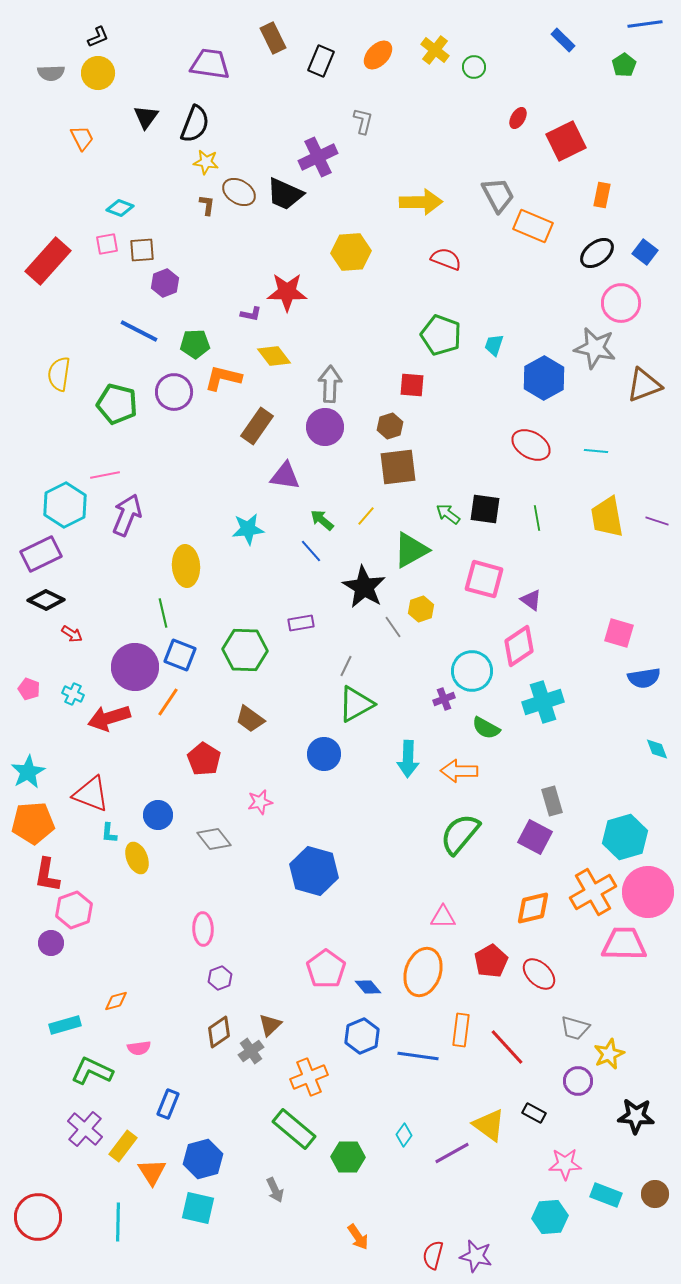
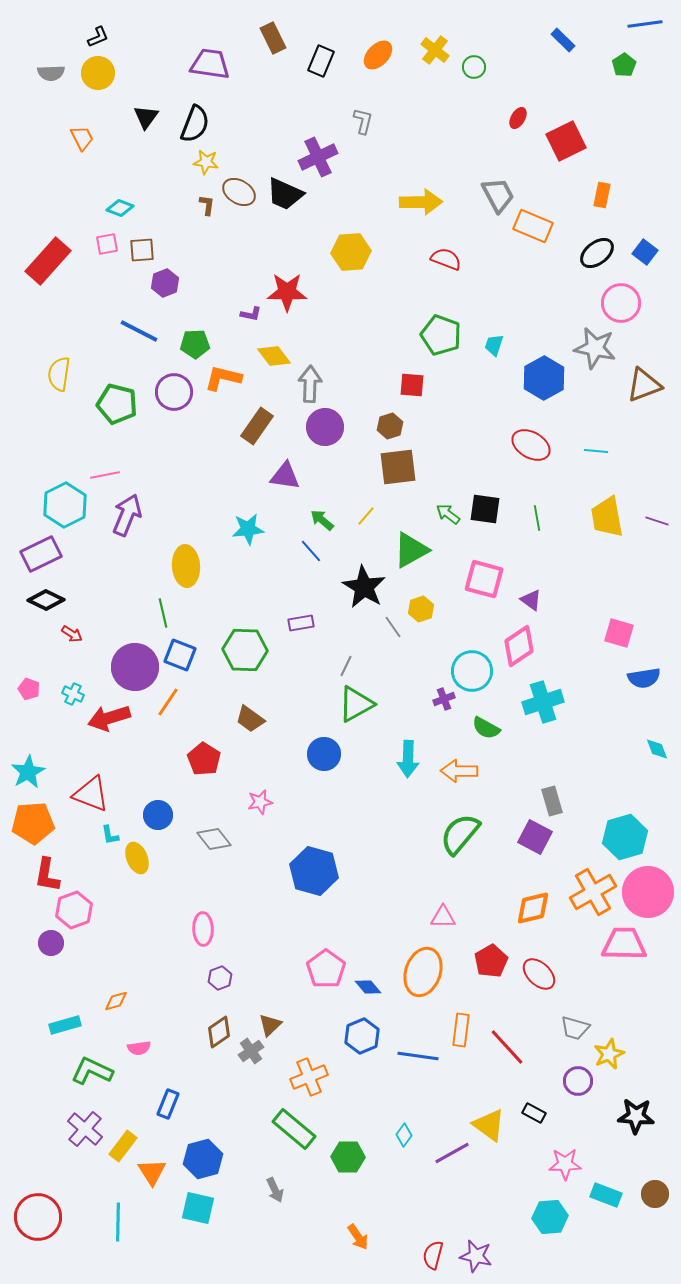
gray arrow at (330, 384): moved 20 px left
cyan L-shape at (109, 833): moved 1 px right, 2 px down; rotated 15 degrees counterclockwise
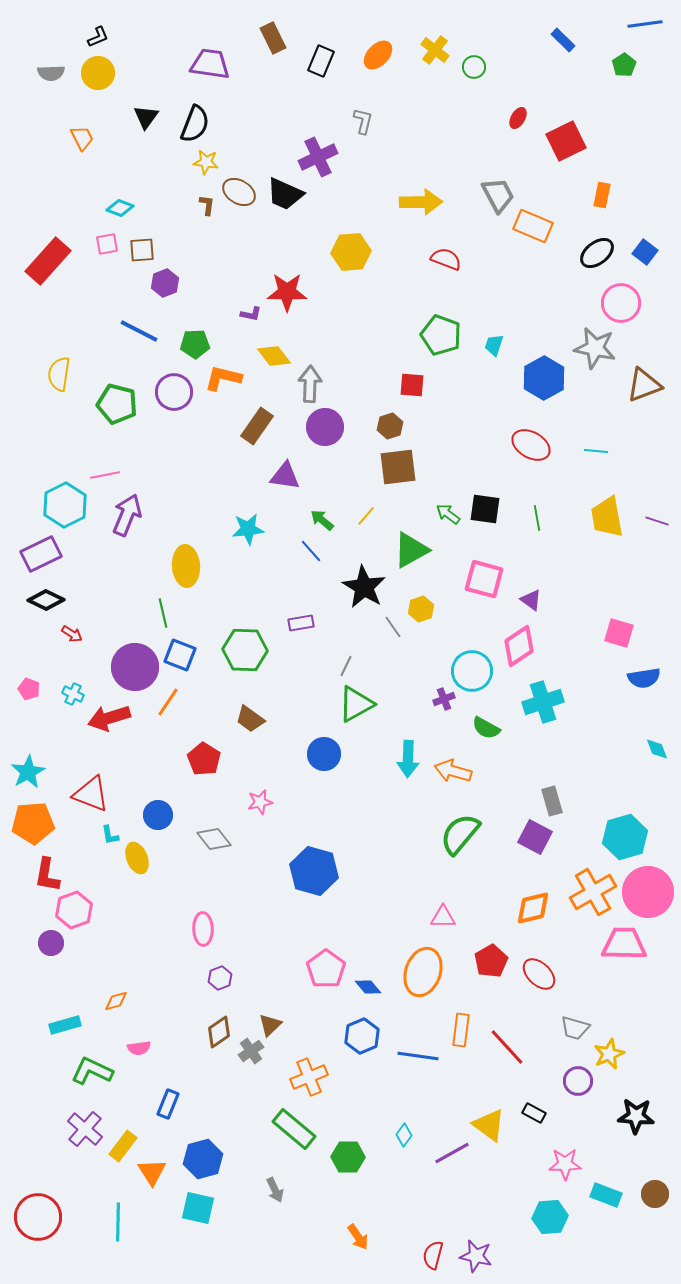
orange arrow at (459, 771): moved 6 px left; rotated 15 degrees clockwise
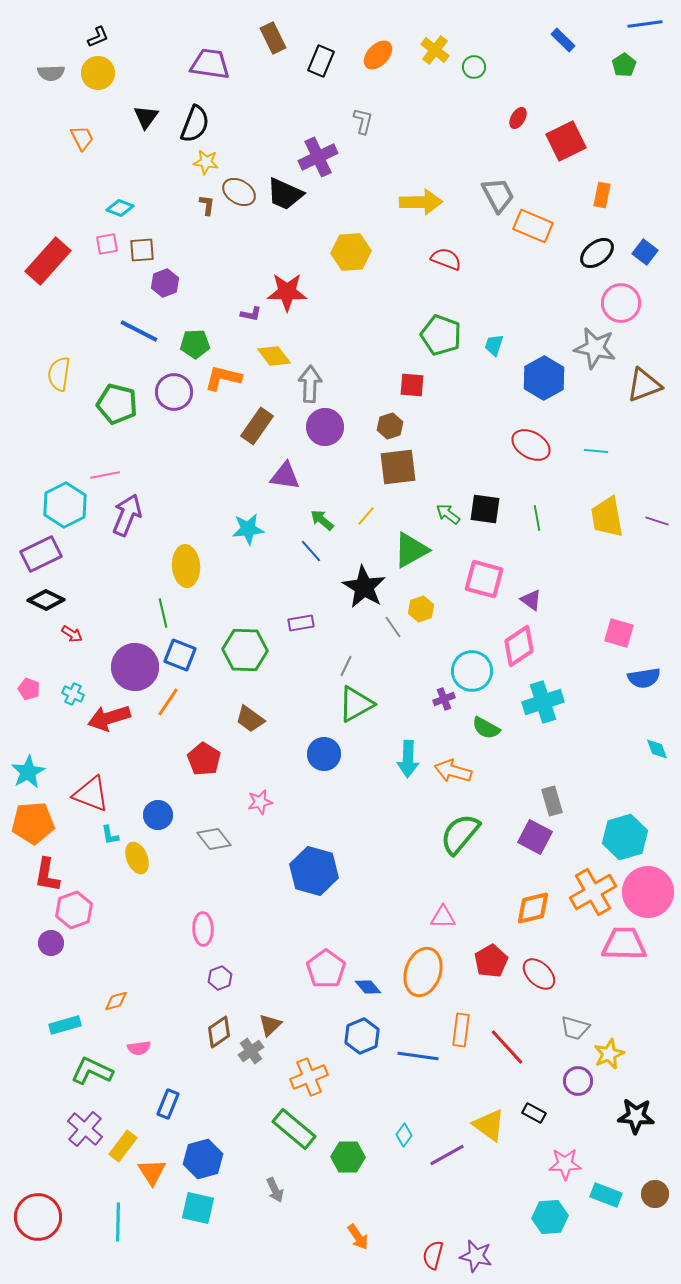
purple line at (452, 1153): moved 5 px left, 2 px down
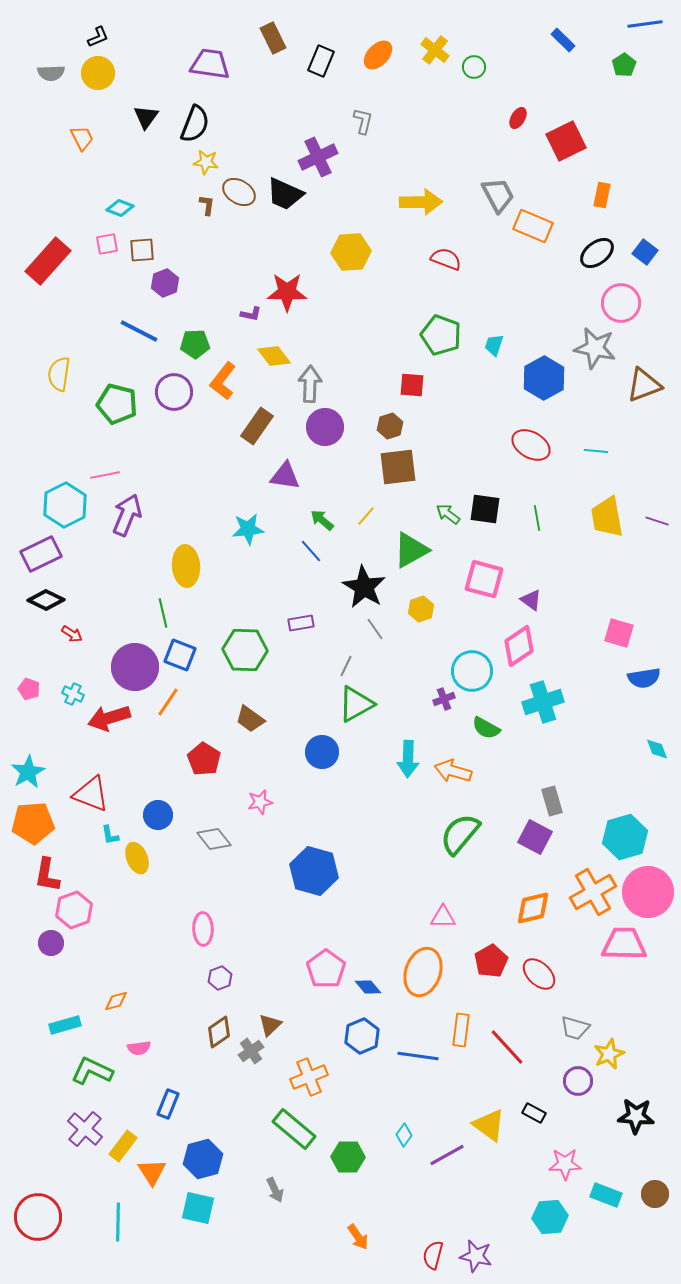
orange L-shape at (223, 378): moved 3 px down; rotated 66 degrees counterclockwise
gray line at (393, 627): moved 18 px left, 2 px down
blue circle at (324, 754): moved 2 px left, 2 px up
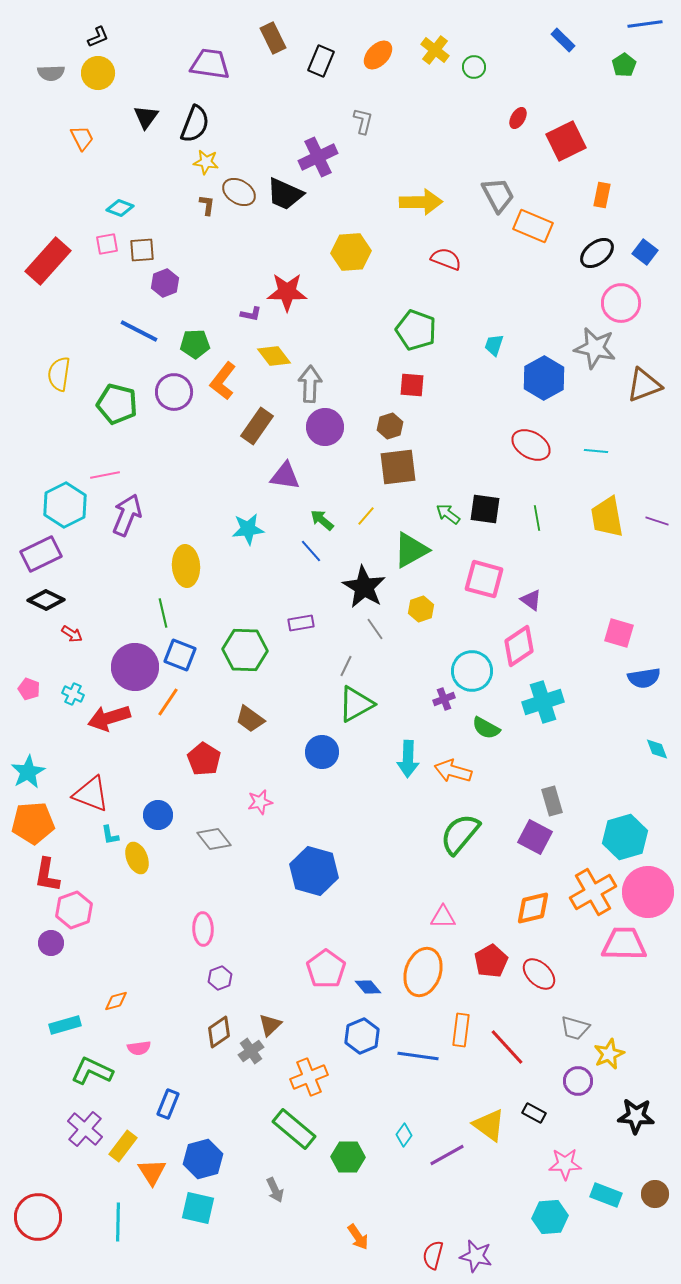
green pentagon at (441, 335): moved 25 px left, 5 px up
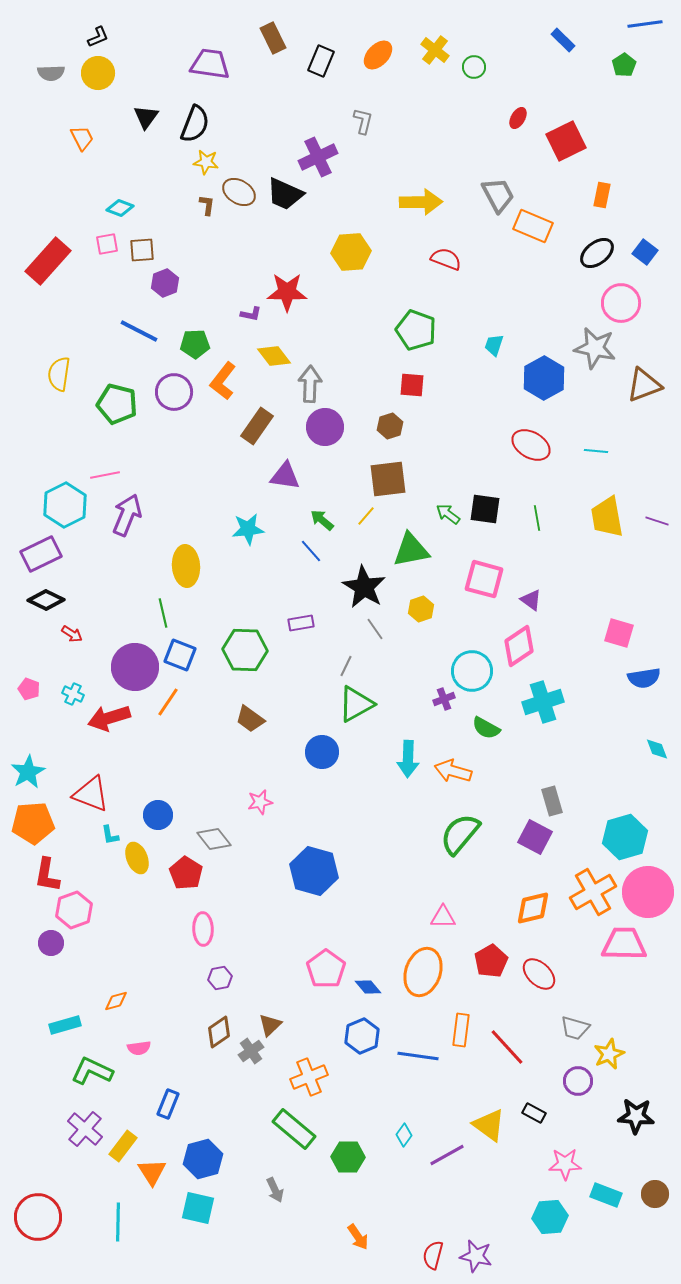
brown square at (398, 467): moved 10 px left, 12 px down
green triangle at (411, 550): rotated 18 degrees clockwise
red pentagon at (204, 759): moved 18 px left, 114 px down
purple hexagon at (220, 978): rotated 10 degrees clockwise
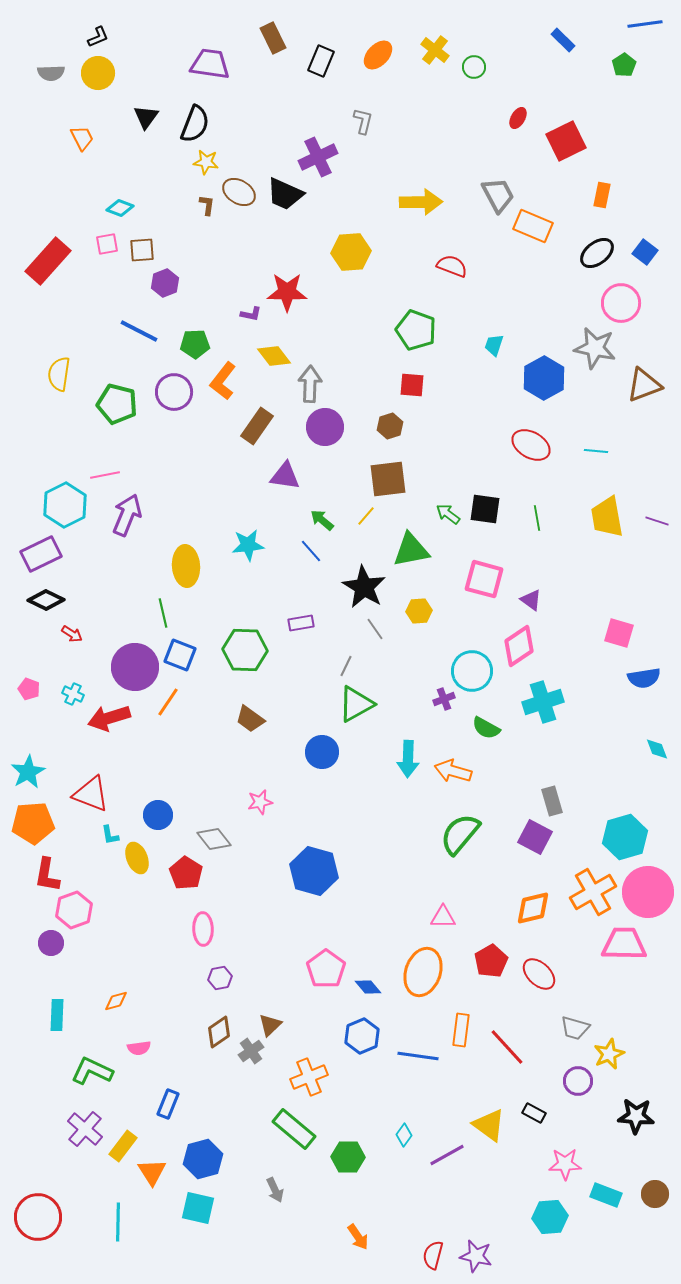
red semicircle at (446, 259): moved 6 px right, 7 px down
cyan star at (248, 529): moved 16 px down
yellow hexagon at (421, 609): moved 2 px left, 2 px down; rotated 15 degrees clockwise
cyan rectangle at (65, 1025): moved 8 px left, 10 px up; rotated 72 degrees counterclockwise
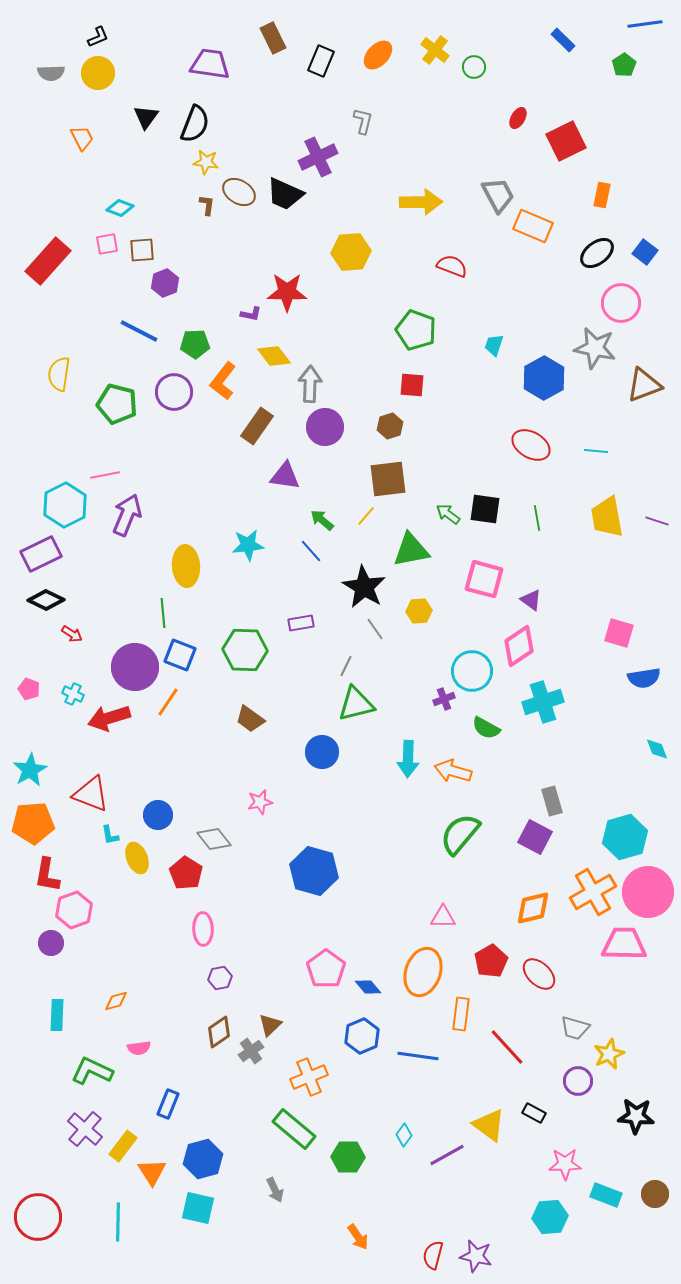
green line at (163, 613): rotated 8 degrees clockwise
green triangle at (356, 704): rotated 15 degrees clockwise
cyan star at (28, 772): moved 2 px right, 2 px up
orange rectangle at (461, 1030): moved 16 px up
